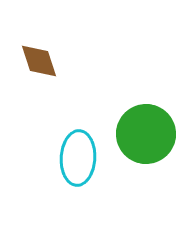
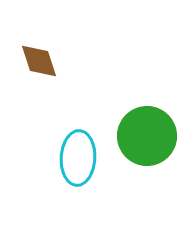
green circle: moved 1 px right, 2 px down
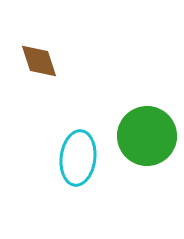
cyan ellipse: rotated 4 degrees clockwise
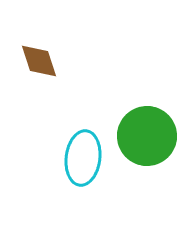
cyan ellipse: moved 5 px right
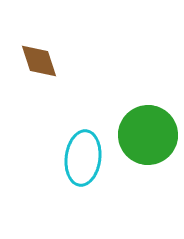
green circle: moved 1 px right, 1 px up
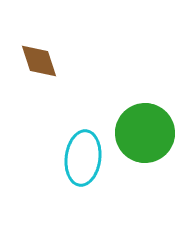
green circle: moved 3 px left, 2 px up
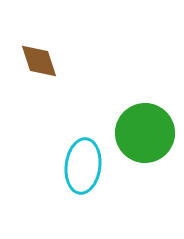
cyan ellipse: moved 8 px down
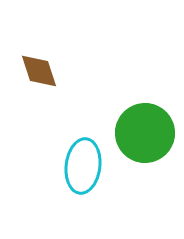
brown diamond: moved 10 px down
